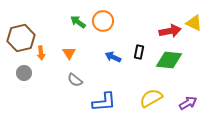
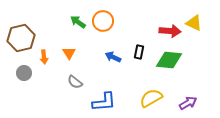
red arrow: rotated 15 degrees clockwise
orange arrow: moved 3 px right, 4 px down
gray semicircle: moved 2 px down
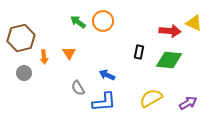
blue arrow: moved 6 px left, 18 px down
gray semicircle: moved 3 px right, 6 px down; rotated 21 degrees clockwise
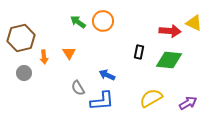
blue L-shape: moved 2 px left, 1 px up
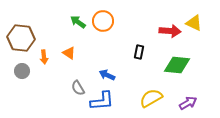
brown hexagon: rotated 20 degrees clockwise
orange triangle: rotated 24 degrees counterclockwise
green diamond: moved 8 px right, 5 px down
gray circle: moved 2 px left, 2 px up
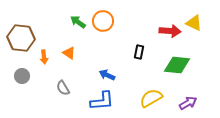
gray circle: moved 5 px down
gray semicircle: moved 15 px left
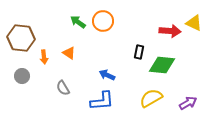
green diamond: moved 15 px left
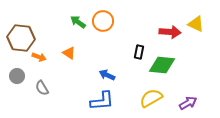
yellow triangle: moved 2 px right, 1 px down
red arrow: moved 1 px down
orange arrow: moved 5 px left; rotated 64 degrees counterclockwise
gray circle: moved 5 px left
gray semicircle: moved 21 px left
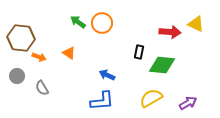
orange circle: moved 1 px left, 2 px down
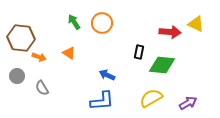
green arrow: moved 4 px left; rotated 21 degrees clockwise
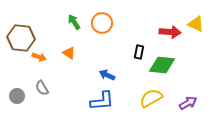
gray circle: moved 20 px down
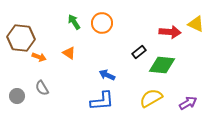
black rectangle: rotated 40 degrees clockwise
